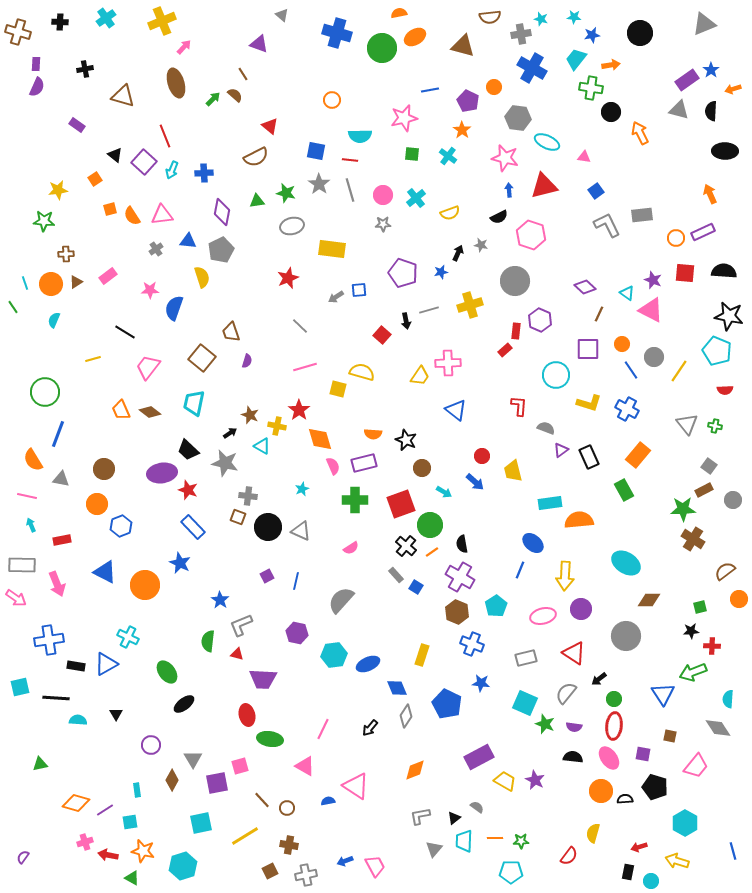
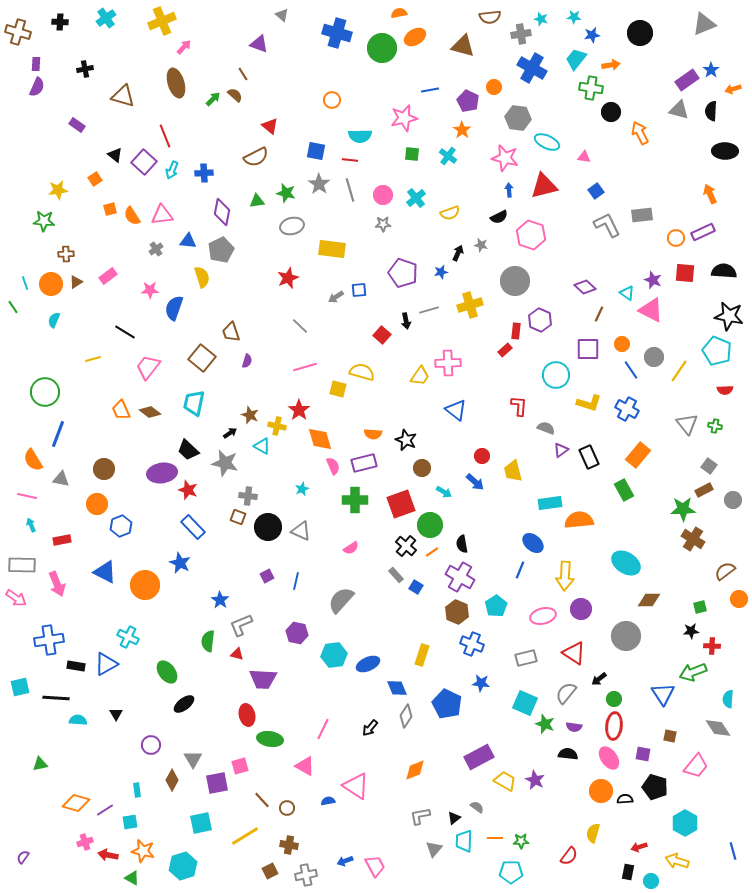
black semicircle at (573, 757): moved 5 px left, 3 px up
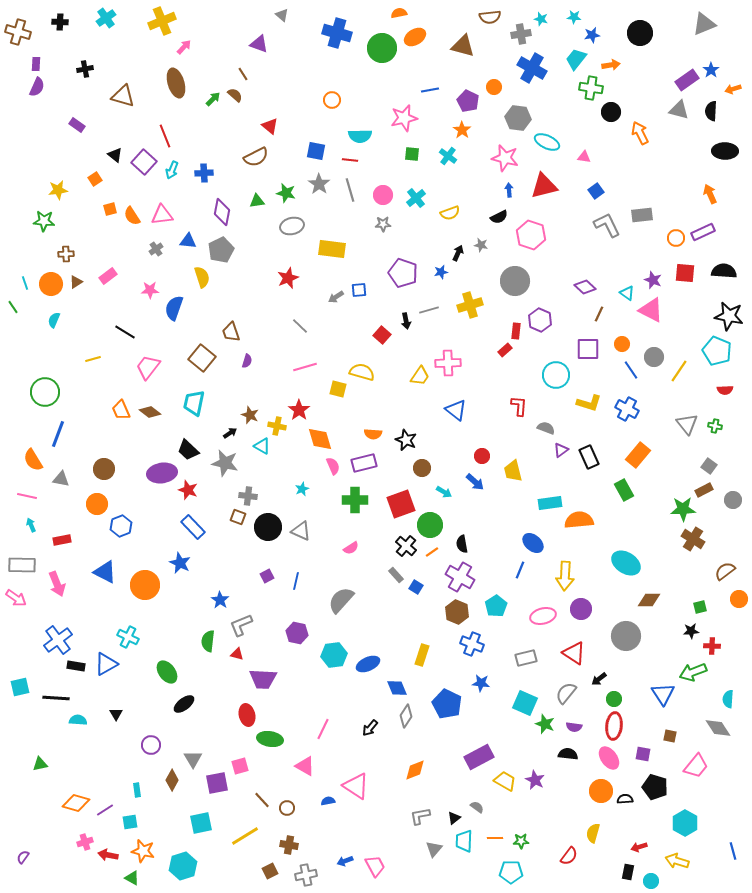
blue cross at (49, 640): moved 9 px right; rotated 28 degrees counterclockwise
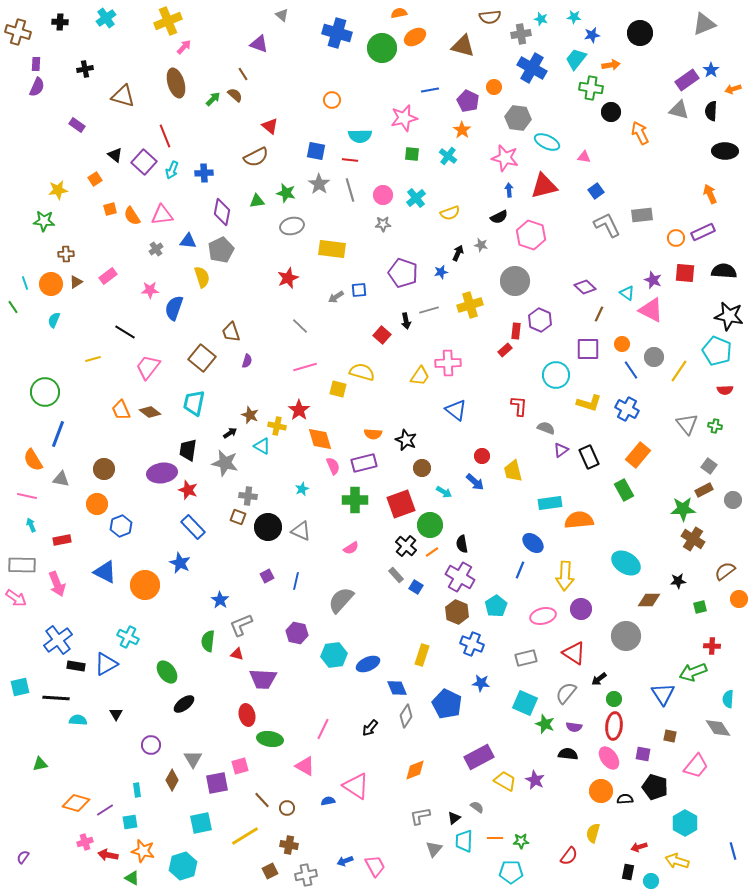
yellow cross at (162, 21): moved 6 px right
black trapezoid at (188, 450): rotated 55 degrees clockwise
black star at (691, 631): moved 13 px left, 50 px up
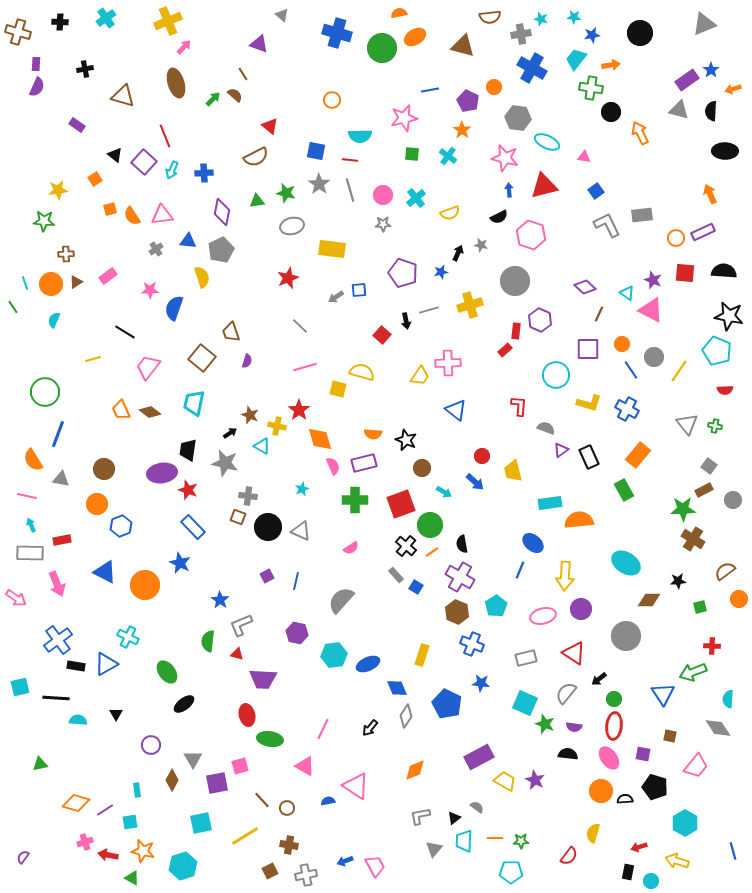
gray rectangle at (22, 565): moved 8 px right, 12 px up
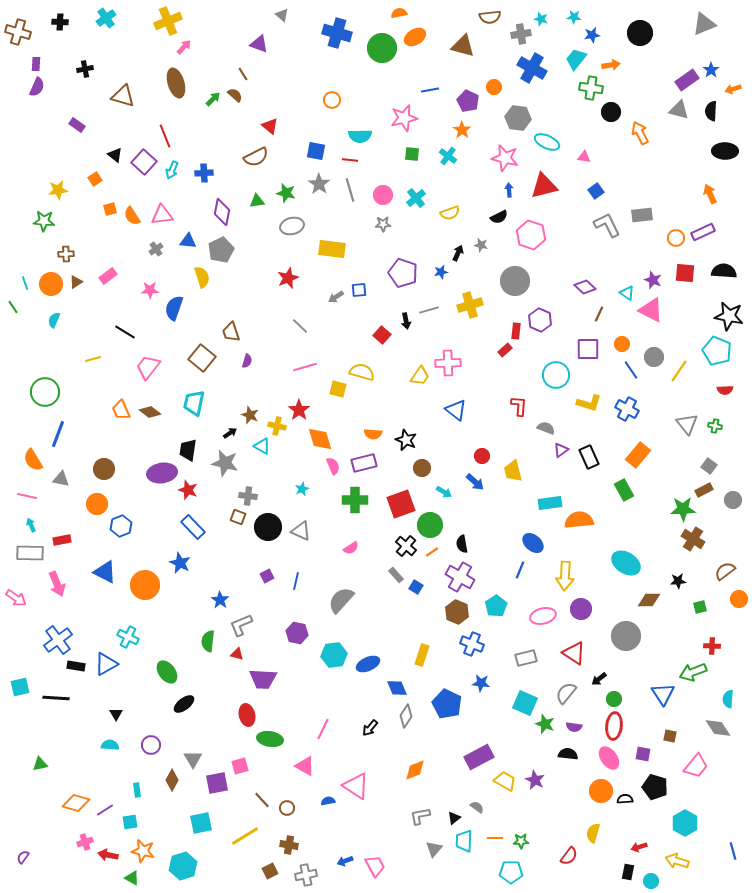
cyan semicircle at (78, 720): moved 32 px right, 25 px down
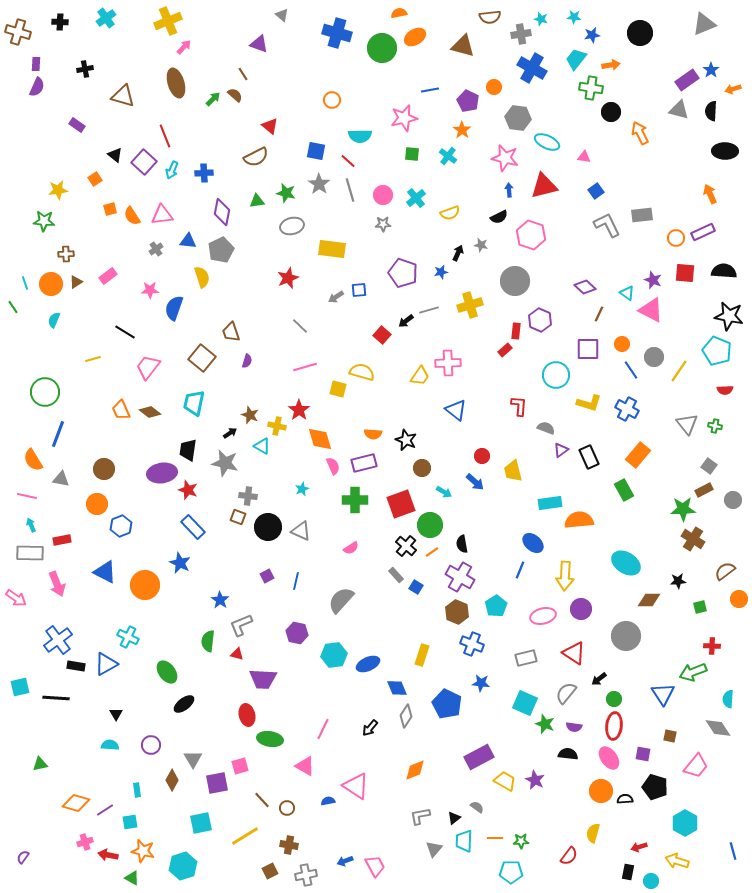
red line at (350, 160): moved 2 px left, 1 px down; rotated 35 degrees clockwise
black arrow at (406, 321): rotated 63 degrees clockwise
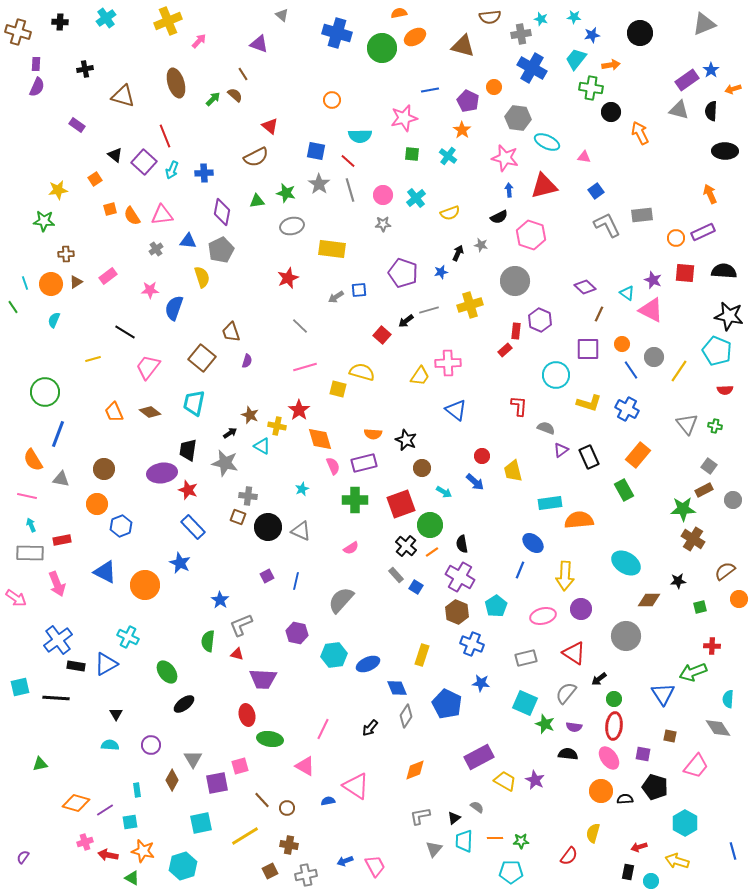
pink arrow at (184, 47): moved 15 px right, 6 px up
orange trapezoid at (121, 410): moved 7 px left, 2 px down
